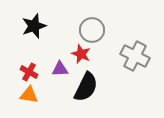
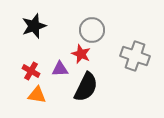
gray cross: rotated 8 degrees counterclockwise
red cross: moved 2 px right, 1 px up
orange triangle: moved 8 px right
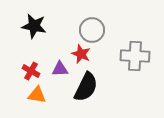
black star: rotated 30 degrees clockwise
gray cross: rotated 16 degrees counterclockwise
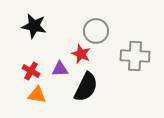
gray circle: moved 4 px right, 1 px down
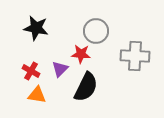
black star: moved 2 px right, 2 px down
red star: rotated 18 degrees counterclockwise
purple triangle: rotated 42 degrees counterclockwise
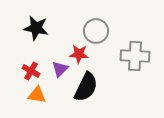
red star: moved 2 px left
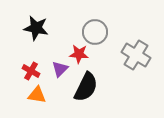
gray circle: moved 1 px left, 1 px down
gray cross: moved 1 px right, 1 px up; rotated 28 degrees clockwise
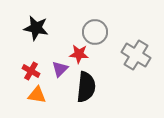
black semicircle: rotated 20 degrees counterclockwise
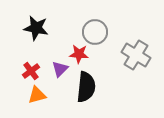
red cross: rotated 24 degrees clockwise
orange triangle: rotated 24 degrees counterclockwise
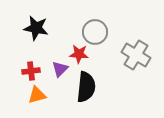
red cross: rotated 30 degrees clockwise
